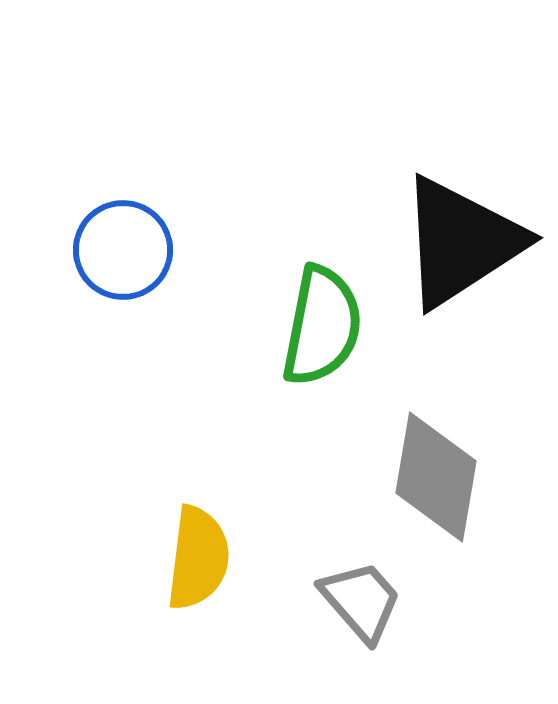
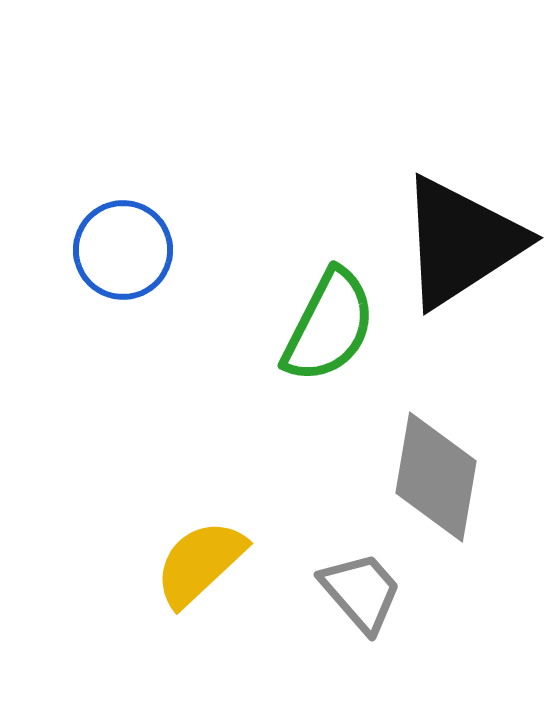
green semicircle: moved 7 px right; rotated 16 degrees clockwise
yellow semicircle: moved 2 px right, 5 px down; rotated 140 degrees counterclockwise
gray trapezoid: moved 9 px up
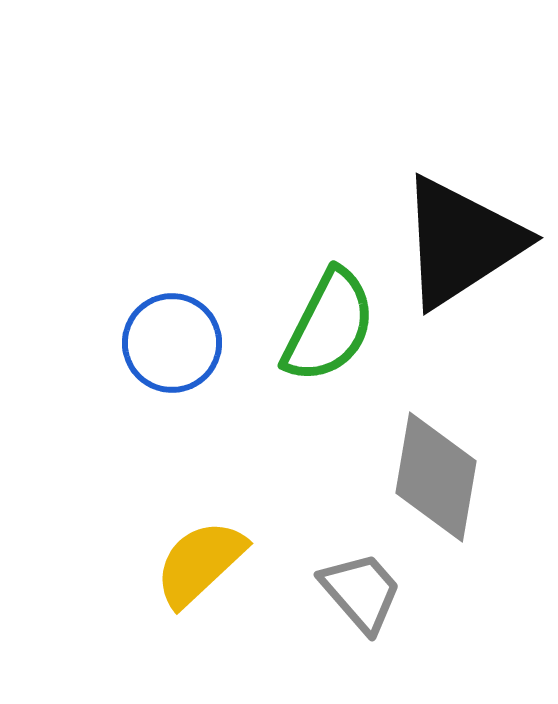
blue circle: moved 49 px right, 93 px down
